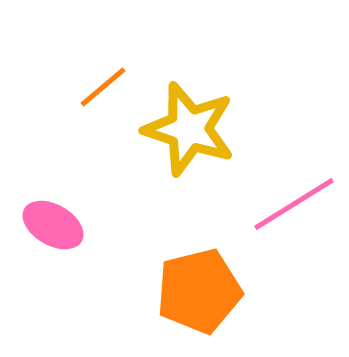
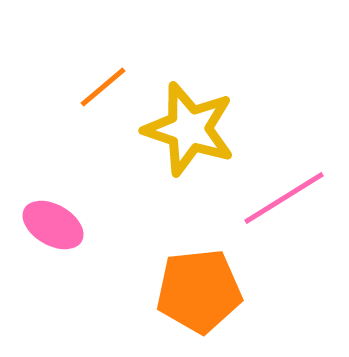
pink line: moved 10 px left, 6 px up
orange pentagon: rotated 8 degrees clockwise
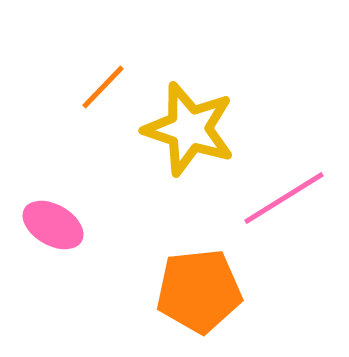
orange line: rotated 6 degrees counterclockwise
